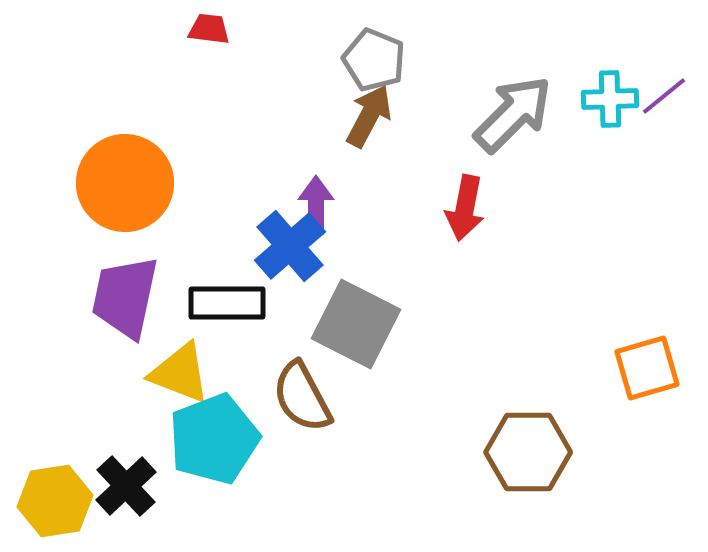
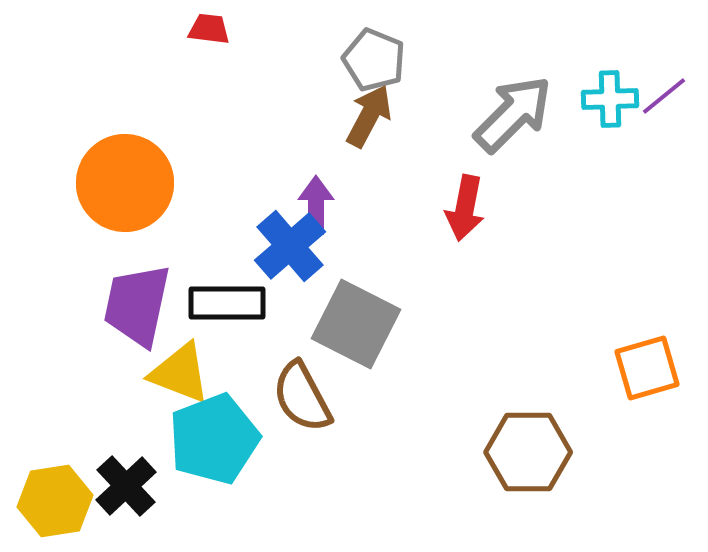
purple trapezoid: moved 12 px right, 8 px down
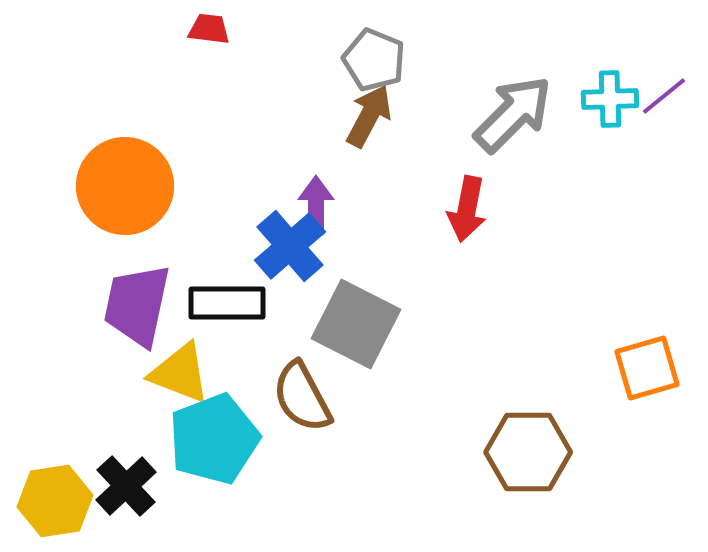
orange circle: moved 3 px down
red arrow: moved 2 px right, 1 px down
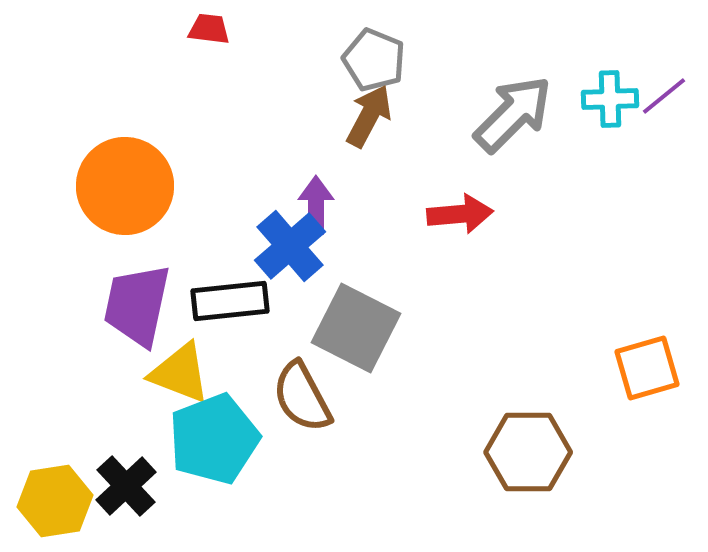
red arrow: moved 7 px left, 5 px down; rotated 106 degrees counterclockwise
black rectangle: moved 3 px right, 2 px up; rotated 6 degrees counterclockwise
gray square: moved 4 px down
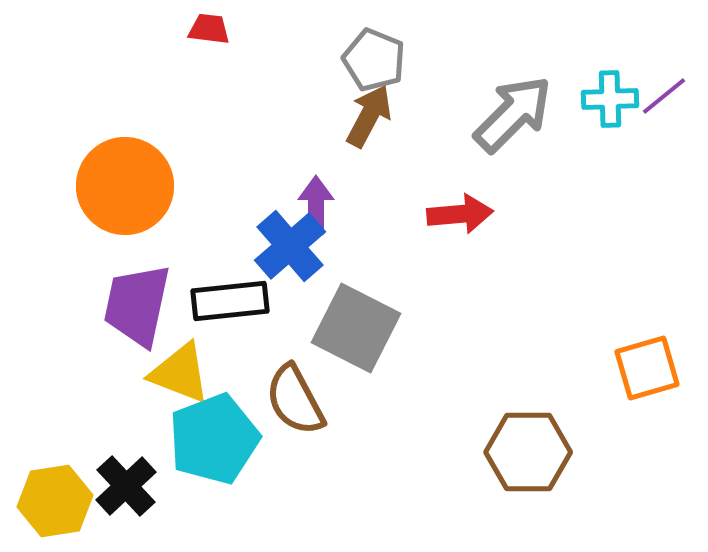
brown semicircle: moved 7 px left, 3 px down
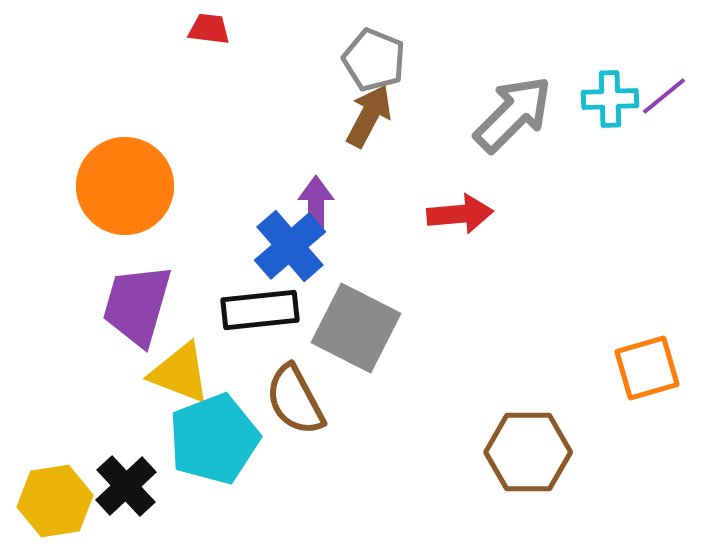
black rectangle: moved 30 px right, 9 px down
purple trapezoid: rotated 4 degrees clockwise
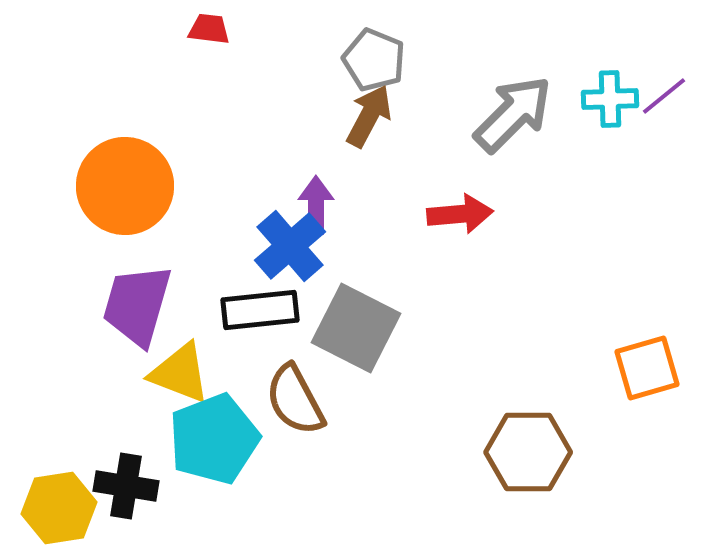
black cross: rotated 38 degrees counterclockwise
yellow hexagon: moved 4 px right, 7 px down
